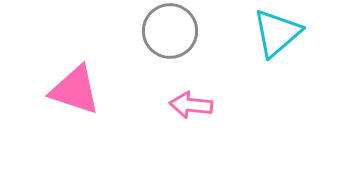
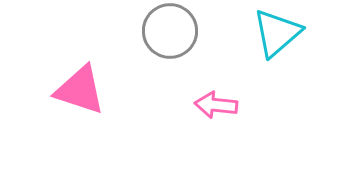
pink triangle: moved 5 px right
pink arrow: moved 25 px right
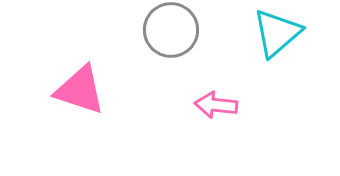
gray circle: moved 1 px right, 1 px up
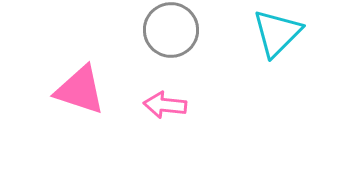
cyan triangle: rotated 4 degrees counterclockwise
pink arrow: moved 51 px left
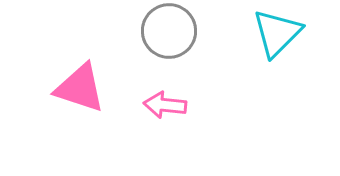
gray circle: moved 2 px left, 1 px down
pink triangle: moved 2 px up
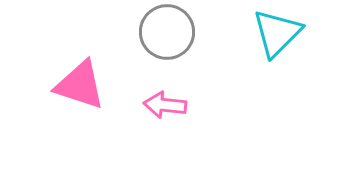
gray circle: moved 2 px left, 1 px down
pink triangle: moved 3 px up
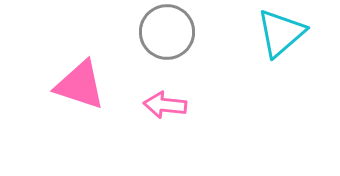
cyan triangle: moved 4 px right; rotated 4 degrees clockwise
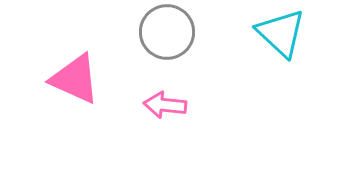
cyan triangle: rotated 36 degrees counterclockwise
pink triangle: moved 5 px left, 6 px up; rotated 6 degrees clockwise
